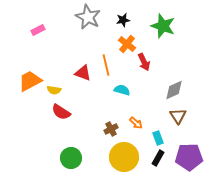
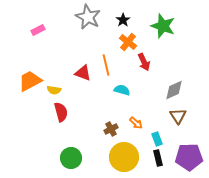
black star: rotated 24 degrees counterclockwise
orange cross: moved 1 px right, 2 px up
red semicircle: rotated 138 degrees counterclockwise
cyan rectangle: moved 1 px left, 1 px down
black rectangle: rotated 42 degrees counterclockwise
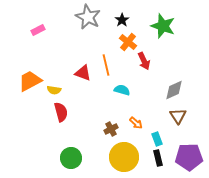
black star: moved 1 px left
red arrow: moved 1 px up
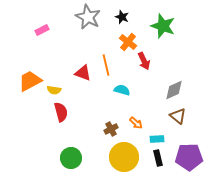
black star: moved 3 px up; rotated 16 degrees counterclockwise
pink rectangle: moved 4 px right
brown triangle: rotated 18 degrees counterclockwise
cyan rectangle: rotated 72 degrees counterclockwise
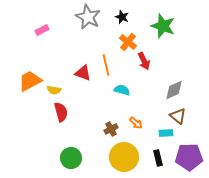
cyan rectangle: moved 9 px right, 6 px up
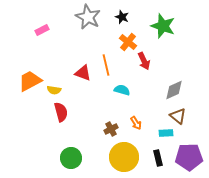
orange arrow: rotated 16 degrees clockwise
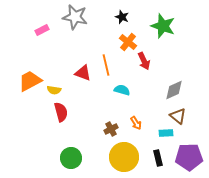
gray star: moved 13 px left; rotated 15 degrees counterclockwise
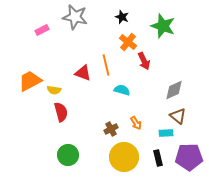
green circle: moved 3 px left, 3 px up
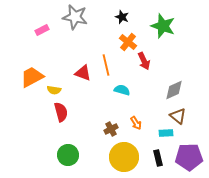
orange trapezoid: moved 2 px right, 4 px up
